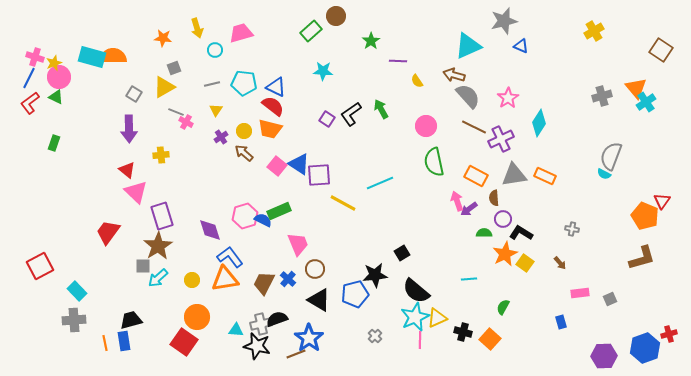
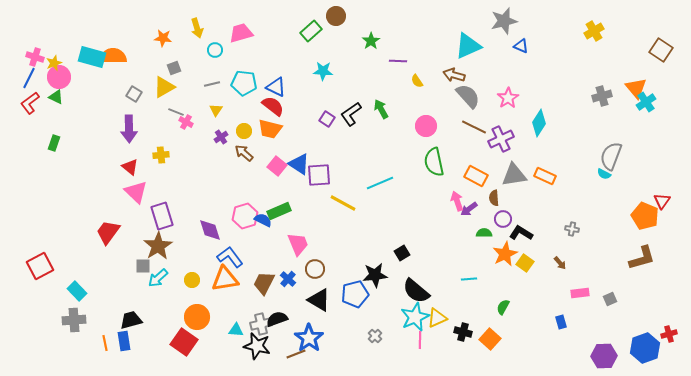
red triangle at (127, 170): moved 3 px right, 3 px up
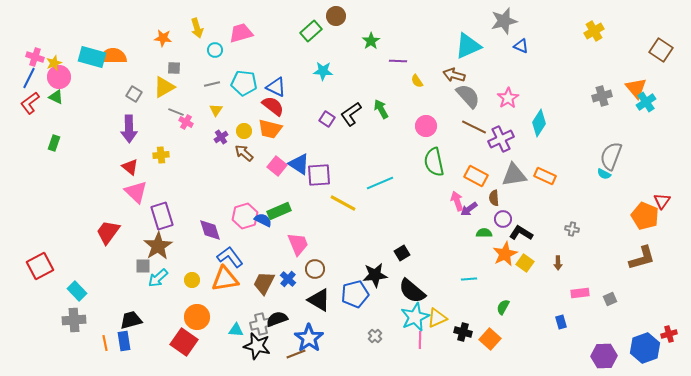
gray square at (174, 68): rotated 24 degrees clockwise
brown arrow at (560, 263): moved 2 px left; rotated 40 degrees clockwise
black semicircle at (416, 291): moved 4 px left
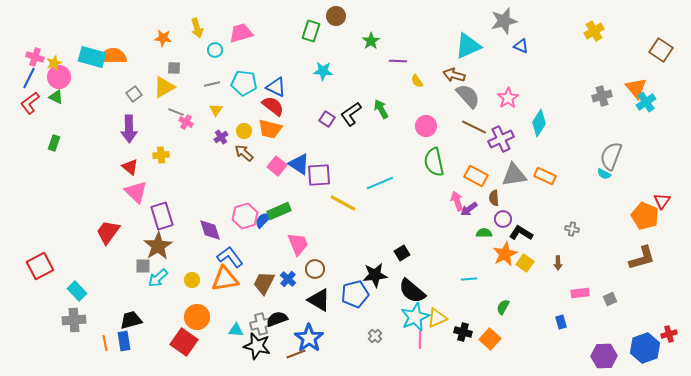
green rectangle at (311, 31): rotated 30 degrees counterclockwise
gray square at (134, 94): rotated 21 degrees clockwise
blue semicircle at (263, 220): rotated 72 degrees counterclockwise
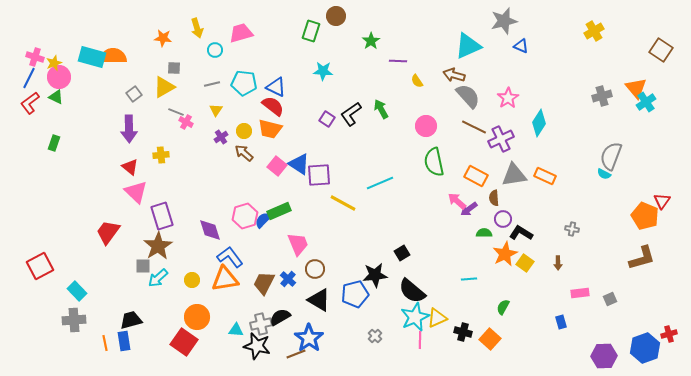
pink arrow at (457, 201): rotated 30 degrees counterclockwise
black semicircle at (277, 319): moved 3 px right, 2 px up; rotated 10 degrees counterclockwise
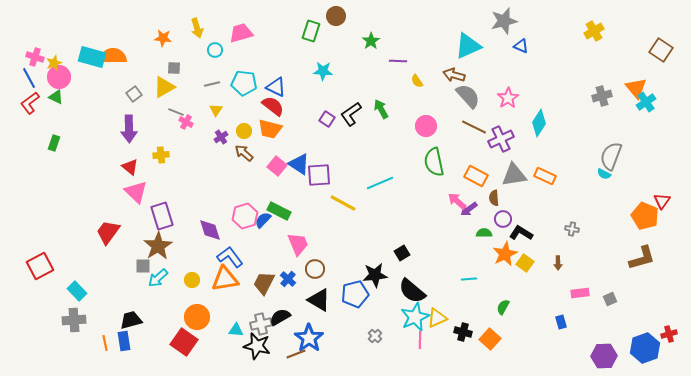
blue line at (29, 78): rotated 55 degrees counterclockwise
green rectangle at (279, 211): rotated 50 degrees clockwise
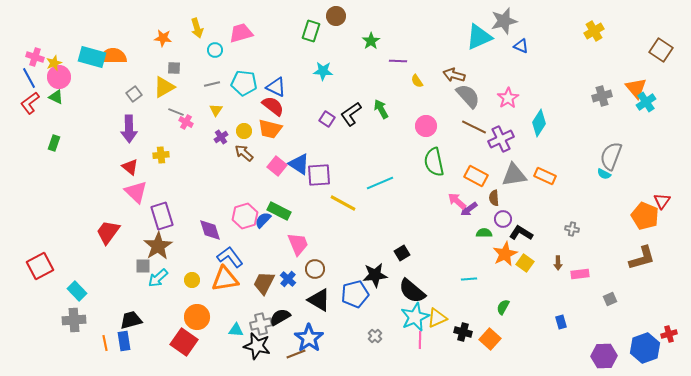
cyan triangle at (468, 46): moved 11 px right, 9 px up
pink rectangle at (580, 293): moved 19 px up
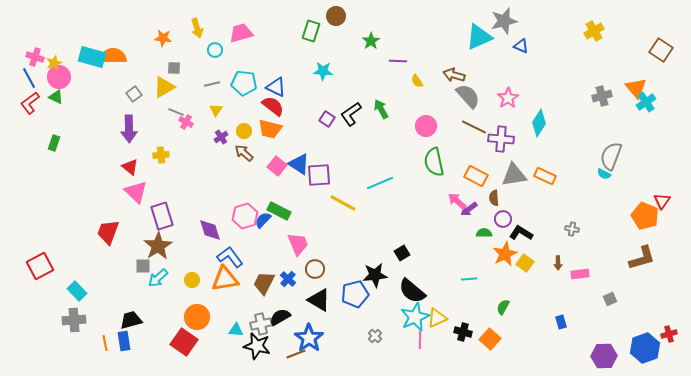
purple cross at (501, 139): rotated 30 degrees clockwise
red trapezoid at (108, 232): rotated 16 degrees counterclockwise
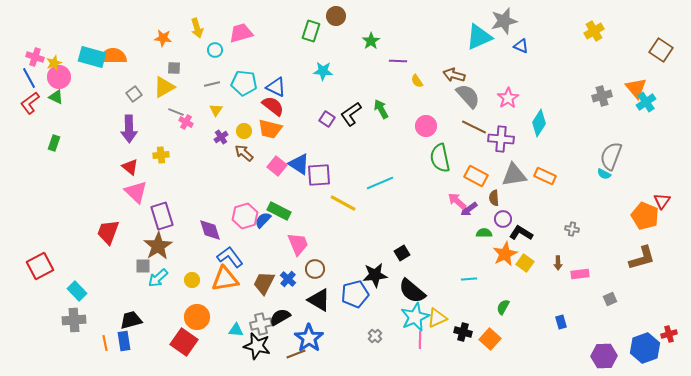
green semicircle at (434, 162): moved 6 px right, 4 px up
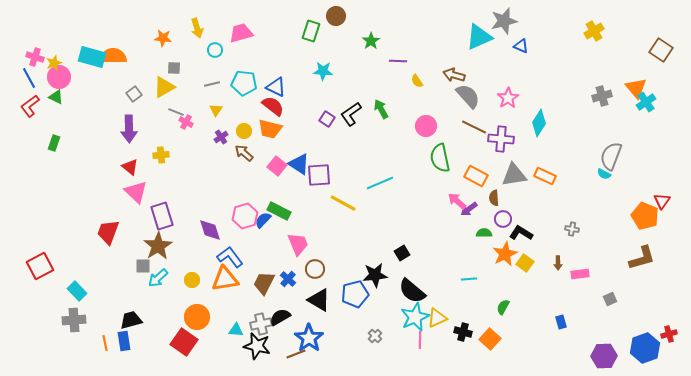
red L-shape at (30, 103): moved 3 px down
